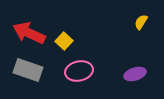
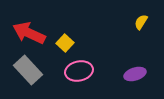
yellow square: moved 1 px right, 2 px down
gray rectangle: rotated 28 degrees clockwise
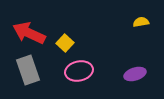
yellow semicircle: rotated 49 degrees clockwise
gray rectangle: rotated 24 degrees clockwise
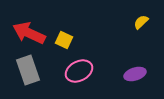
yellow semicircle: rotated 35 degrees counterclockwise
yellow square: moved 1 px left, 3 px up; rotated 18 degrees counterclockwise
pink ellipse: rotated 16 degrees counterclockwise
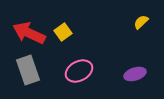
yellow square: moved 1 px left, 8 px up; rotated 30 degrees clockwise
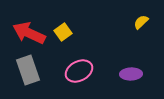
purple ellipse: moved 4 px left; rotated 15 degrees clockwise
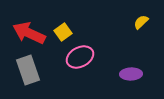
pink ellipse: moved 1 px right, 14 px up
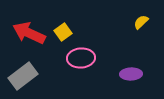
pink ellipse: moved 1 px right, 1 px down; rotated 24 degrees clockwise
gray rectangle: moved 5 px left, 6 px down; rotated 72 degrees clockwise
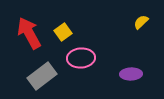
red arrow: rotated 36 degrees clockwise
gray rectangle: moved 19 px right
